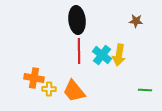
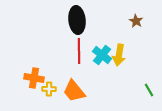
brown star: rotated 24 degrees clockwise
green line: moved 4 px right; rotated 56 degrees clockwise
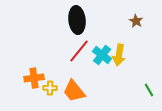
red line: rotated 40 degrees clockwise
orange cross: rotated 18 degrees counterclockwise
yellow cross: moved 1 px right, 1 px up
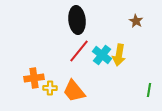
green line: rotated 40 degrees clockwise
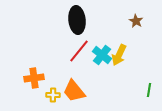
yellow arrow: rotated 15 degrees clockwise
yellow cross: moved 3 px right, 7 px down
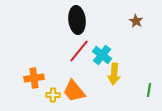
yellow arrow: moved 5 px left, 19 px down; rotated 20 degrees counterclockwise
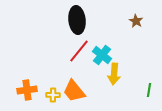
orange cross: moved 7 px left, 12 px down
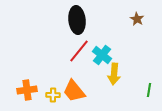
brown star: moved 1 px right, 2 px up
